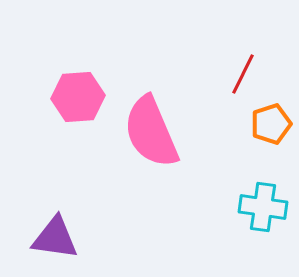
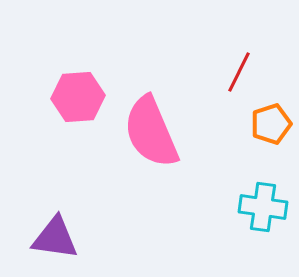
red line: moved 4 px left, 2 px up
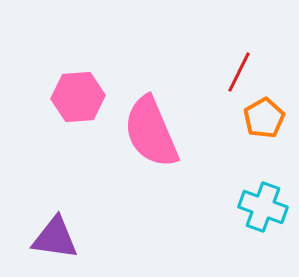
orange pentagon: moved 7 px left, 6 px up; rotated 12 degrees counterclockwise
cyan cross: rotated 12 degrees clockwise
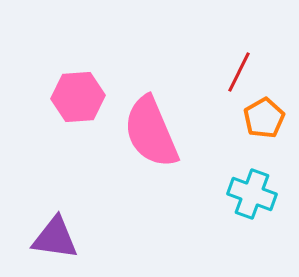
cyan cross: moved 11 px left, 13 px up
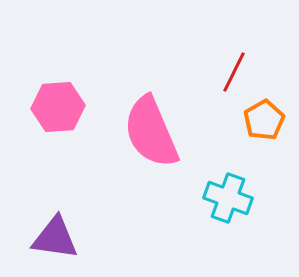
red line: moved 5 px left
pink hexagon: moved 20 px left, 10 px down
orange pentagon: moved 2 px down
cyan cross: moved 24 px left, 4 px down
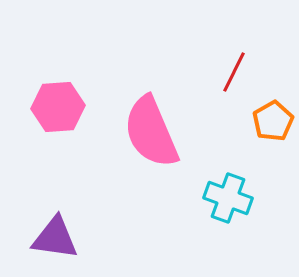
orange pentagon: moved 9 px right, 1 px down
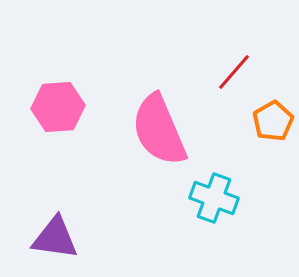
red line: rotated 15 degrees clockwise
pink semicircle: moved 8 px right, 2 px up
cyan cross: moved 14 px left
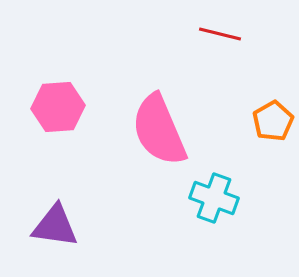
red line: moved 14 px left, 38 px up; rotated 63 degrees clockwise
purple triangle: moved 12 px up
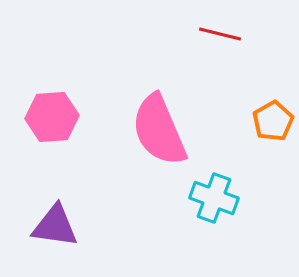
pink hexagon: moved 6 px left, 10 px down
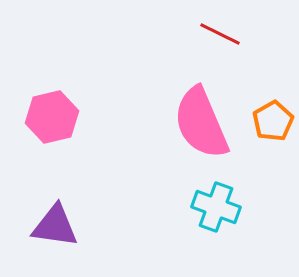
red line: rotated 12 degrees clockwise
pink hexagon: rotated 9 degrees counterclockwise
pink semicircle: moved 42 px right, 7 px up
cyan cross: moved 2 px right, 9 px down
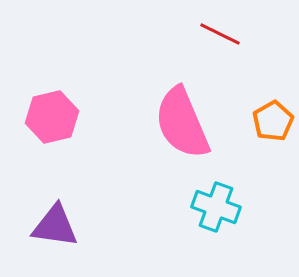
pink semicircle: moved 19 px left
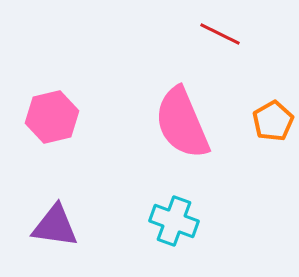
cyan cross: moved 42 px left, 14 px down
